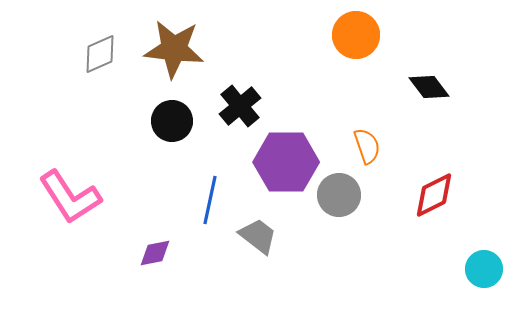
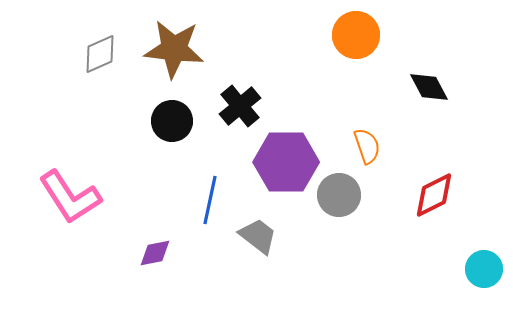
black diamond: rotated 9 degrees clockwise
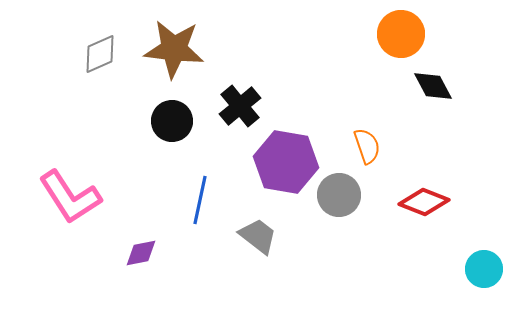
orange circle: moved 45 px right, 1 px up
black diamond: moved 4 px right, 1 px up
purple hexagon: rotated 10 degrees clockwise
red diamond: moved 10 px left, 7 px down; rotated 48 degrees clockwise
blue line: moved 10 px left
purple diamond: moved 14 px left
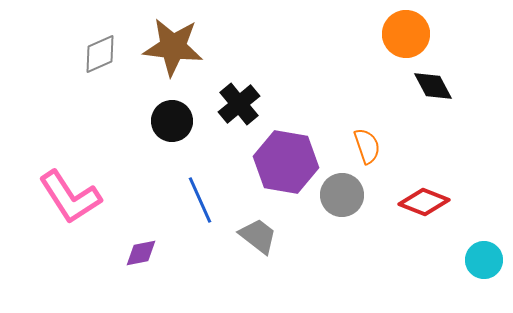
orange circle: moved 5 px right
brown star: moved 1 px left, 2 px up
black cross: moved 1 px left, 2 px up
gray circle: moved 3 px right
blue line: rotated 36 degrees counterclockwise
cyan circle: moved 9 px up
